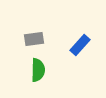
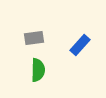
gray rectangle: moved 1 px up
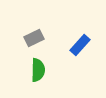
gray rectangle: rotated 18 degrees counterclockwise
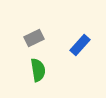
green semicircle: rotated 10 degrees counterclockwise
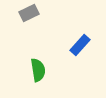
gray rectangle: moved 5 px left, 25 px up
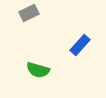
green semicircle: rotated 115 degrees clockwise
